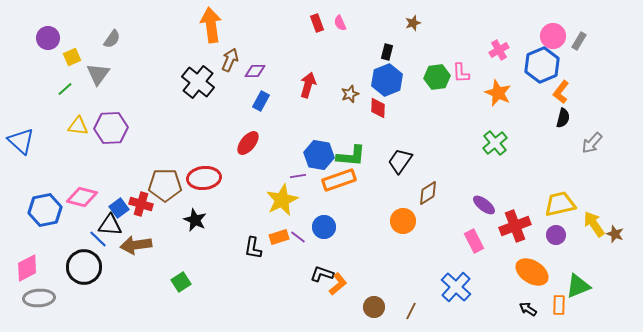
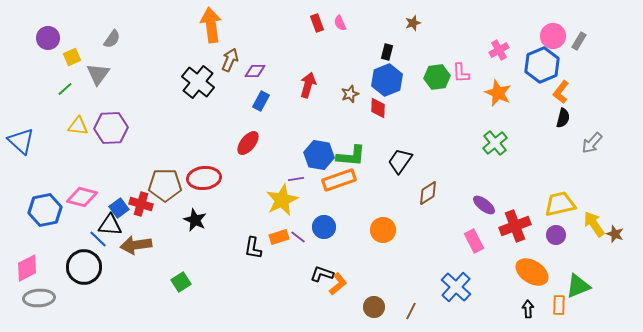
purple line at (298, 176): moved 2 px left, 3 px down
orange circle at (403, 221): moved 20 px left, 9 px down
black arrow at (528, 309): rotated 54 degrees clockwise
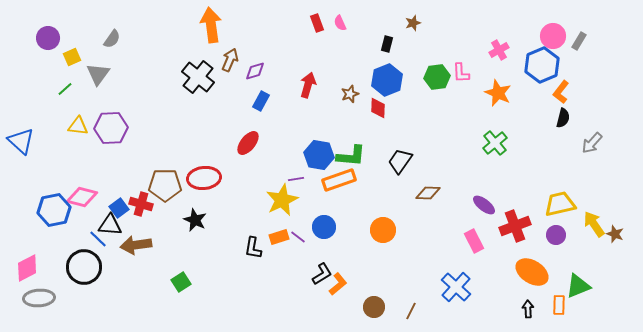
black rectangle at (387, 52): moved 8 px up
purple diamond at (255, 71): rotated 15 degrees counterclockwise
black cross at (198, 82): moved 5 px up
brown diamond at (428, 193): rotated 35 degrees clockwise
blue hexagon at (45, 210): moved 9 px right
black L-shape at (322, 274): rotated 130 degrees clockwise
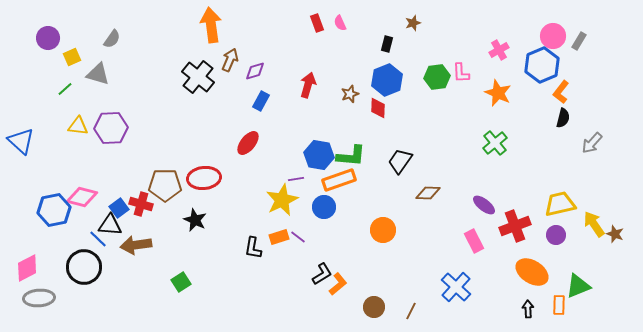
gray triangle at (98, 74): rotated 50 degrees counterclockwise
blue circle at (324, 227): moved 20 px up
